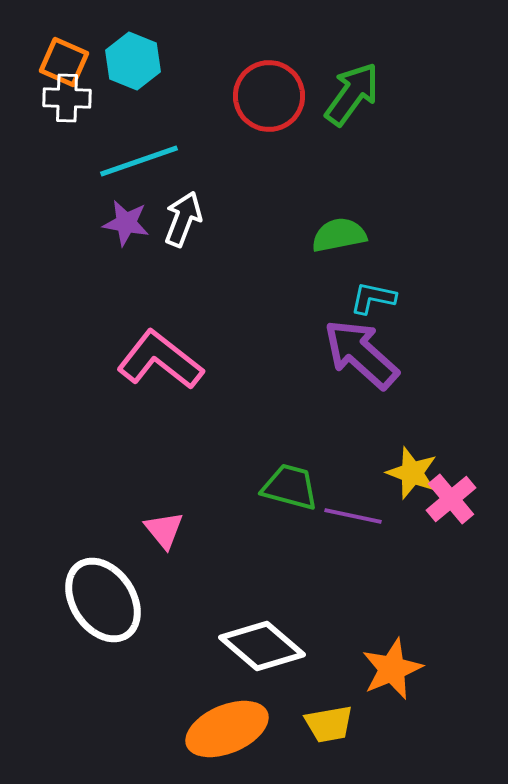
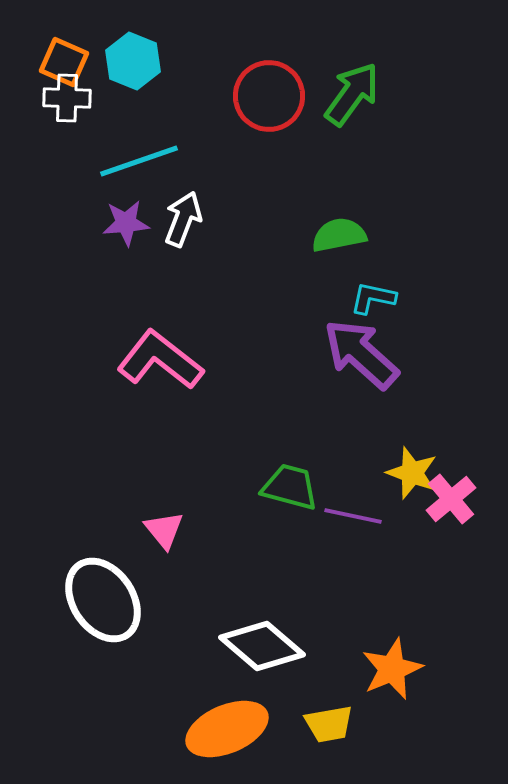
purple star: rotated 15 degrees counterclockwise
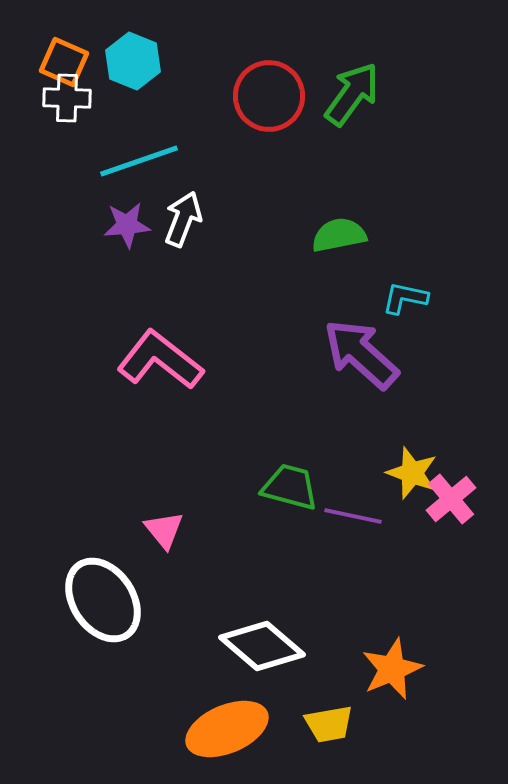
purple star: moved 1 px right, 2 px down
cyan L-shape: moved 32 px right
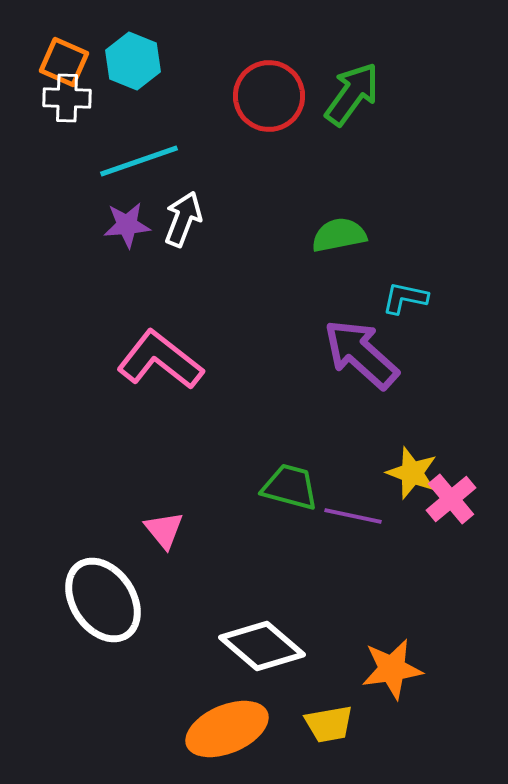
orange star: rotated 14 degrees clockwise
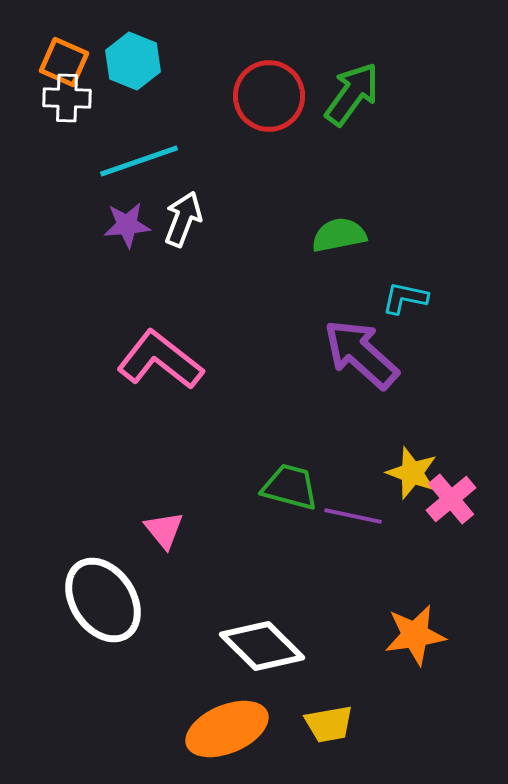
white diamond: rotated 4 degrees clockwise
orange star: moved 23 px right, 34 px up
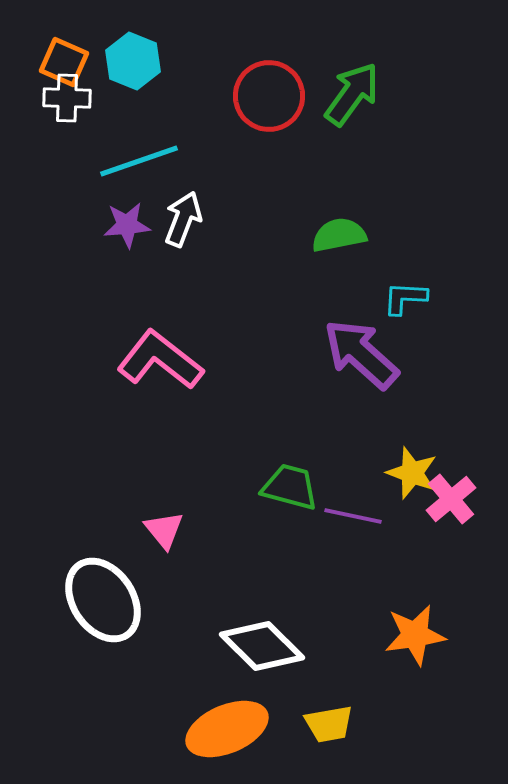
cyan L-shape: rotated 9 degrees counterclockwise
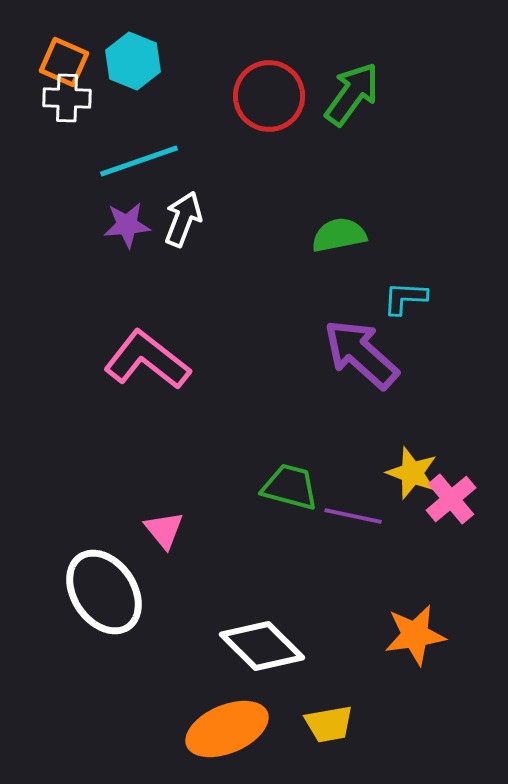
pink L-shape: moved 13 px left
white ellipse: moved 1 px right, 8 px up
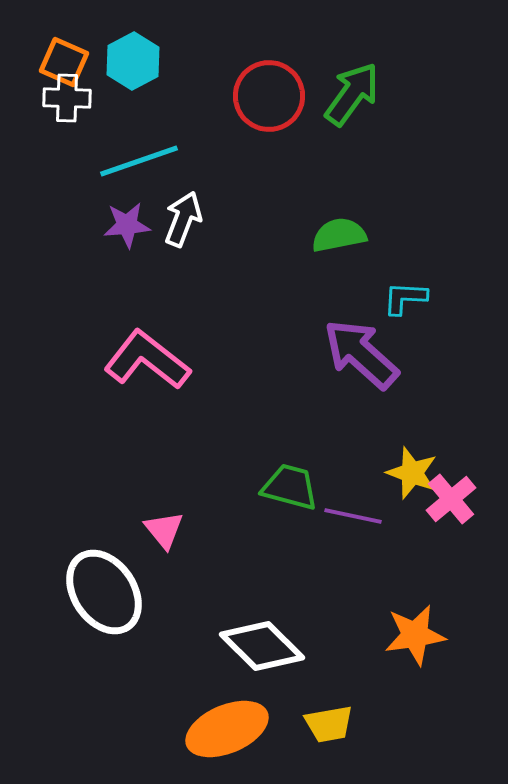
cyan hexagon: rotated 10 degrees clockwise
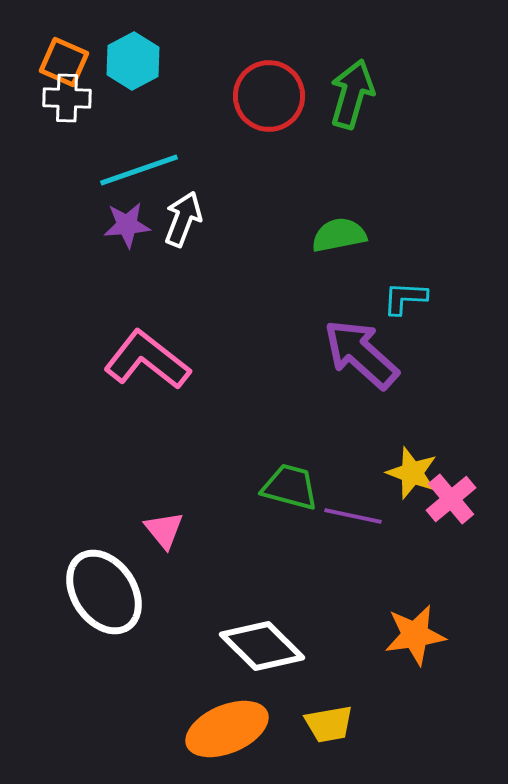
green arrow: rotated 20 degrees counterclockwise
cyan line: moved 9 px down
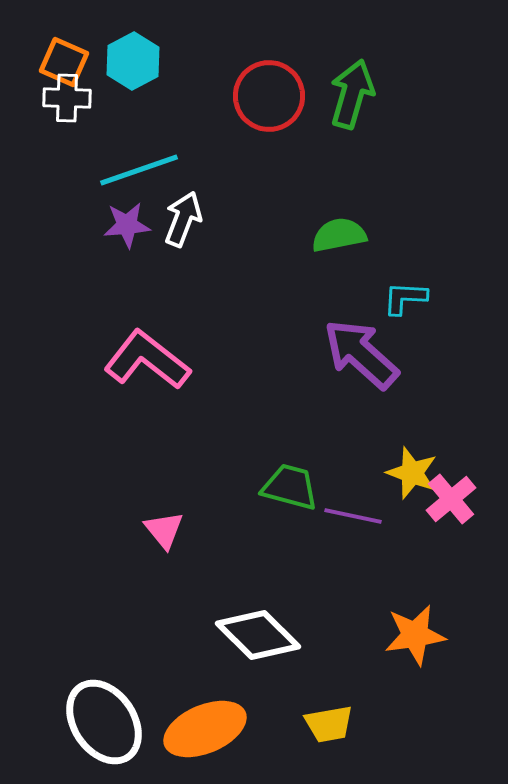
white ellipse: moved 130 px down
white diamond: moved 4 px left, 11 px up
orange ellipse: moved 22 px left
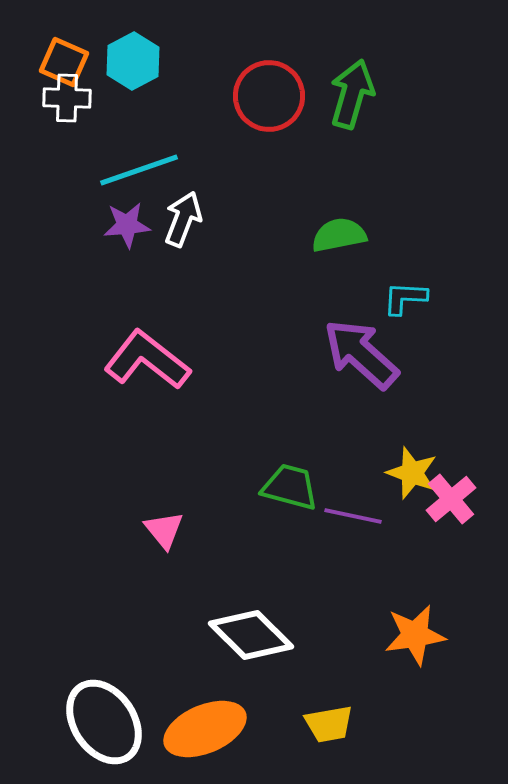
white diamond: moved 7 px left
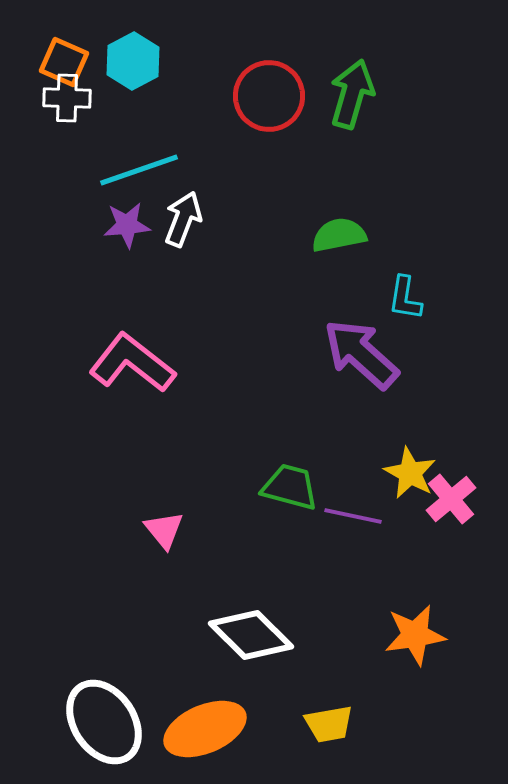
cyan L-shape: rotated 84 degrees counterclockwise
pink L-shape: moved 15 px left, 3 px down
yellow star: moved 2 px left; rotated 8 degrees clockwise
